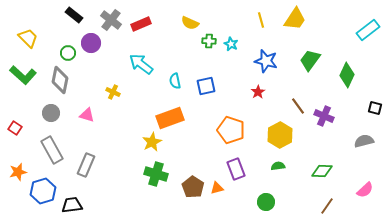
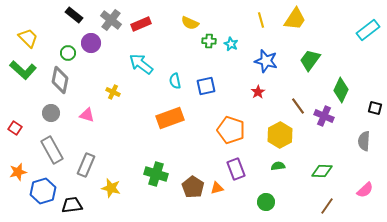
green L-shape at (23, 75): moved 5 px up
green diamond at (347, 75): moved 6 px left, 15 px down
gray semicircle at (364, 141): rotated 72 degrees counterclockwise
yellow star at (152, 142): moved 41 px left, 46 px down; rotated 30 degrees counterclockwise
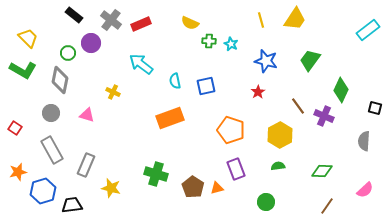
green L-shape at (23, 70): rotated 12 degrees counterclockwise
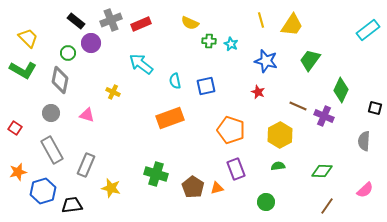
black rectangle at (74, 15): moved 2 px right, 6 px down
yellow trapezoid at (295, 19): moved 3 px left, 6 px down
gray cross at (111, 20): rotated 30 degrees clockwise
red star at (258, 92): rotated 16 degrees counterclockwise
brown line at (298, 106): rotated 30 degrees counterclockwise
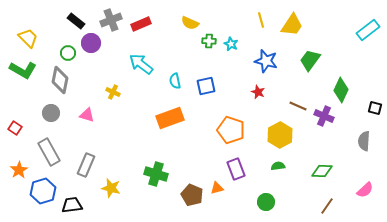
gray rectangle at (52, 150): moved 3 px left, 2 px down
orange star at (18, 172): moved 1 px right, 2 px up; rotated 18 degrees counterclockwise
brown pentagon at (193, 187): moved 1 px left, 8 px down; rotated 10 degrees counterclockwise
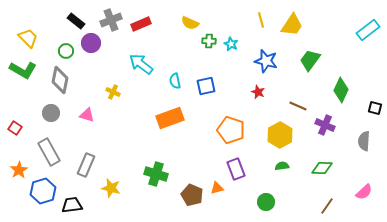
green circle at (68, 53): moved 2 px left, 2 px up
purple cross at (324, 116): moved 1 px right, 9 px down
green semicircle at (278, 166): moved 4 px right
green diamond at (322, 171): moved 3 px up
pink semicircle at (365, 190): moved 1 px left, 2 px down
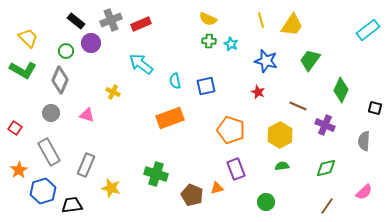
yellow semicircle at (190, 23): moved 18 px right, 4 px up
gray diamond at (60, 80): rotated 12 degrees clockwise
green diamond at (322, 168): moved 4 px right; rotated 15 degrees counterclockwise
